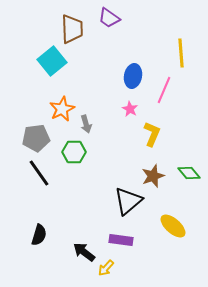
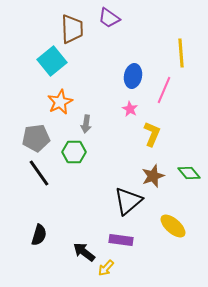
orange star: moved 2 px left, 7 px up
gray arrow: rotated 24 degrees clockwise
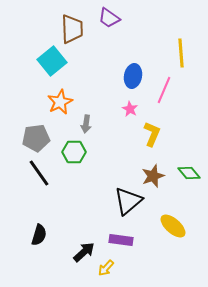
black arrow: rotated 100 degrees clockwise
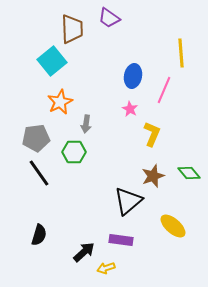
yellow arrow: rotated 30 degrees clockwise
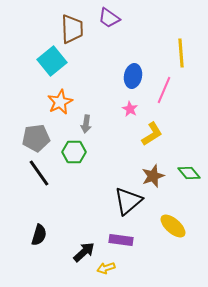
yellow L-shape: rotated 35 degrees clockwise
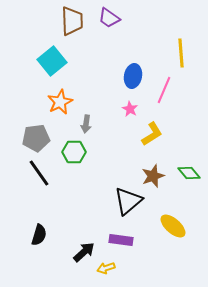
brown trapezoid: moved 8 px up
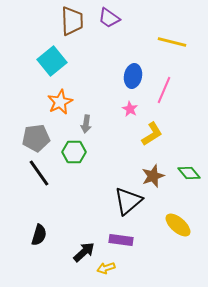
yellow line: moved 9 px left, 11 px up; rotated 72 degrees counterclockwise
yellow ellipse: moved 5 px right, 1 px up
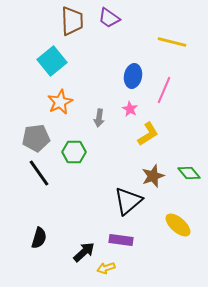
gray arrow: moved 13 px right, 6 px up
yellow L-shape: moved 4 px left
black semicircle: moved 3 px down
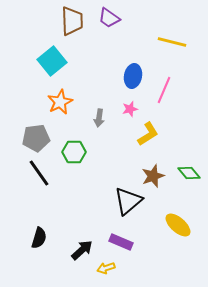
pink star: rotated 28 degrees clockwise
purple rectangle: moved 2 px down; rotated 15 degrees clockwise
black arrow: moved 2 px left, 2 px up
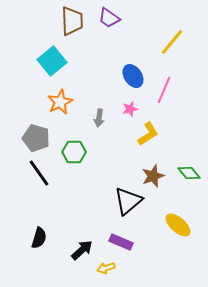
yellow line: rotated 64 degrees counterclockwise
blue ellipse: rotated 45 degrees counterclockwise
gray pentagon: rotated 24 degrees clockwise
